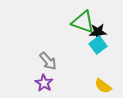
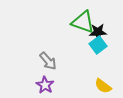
purple star: moved 1 px right, 2 px down
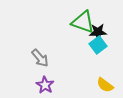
gray arrow: moved 8 px left, 3 px up
yellow semicircle: moved 2 px right, 1 px up
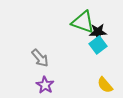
yellow semicircle: rotated 12 degrees clockwise
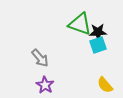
green triangle: moved 3 px left, 2 px down
cyan square: rotated 18 degrees clockwise
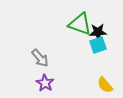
purple star: moved 2 px up
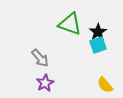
green triangle: moved 10 px left
black star: rotated 30 degrees counterclockwise
purple star: rotated 12 degrees clockwise
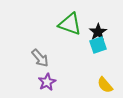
purple star: moved 2 px right, 1 px up
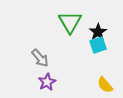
green triangle: moved 2 px up; rotated 40 degrees clockwise
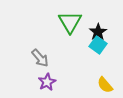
cyan square: rotated 36 degrees counterclockwise
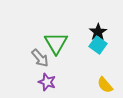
green triangle: moved 14 px left, 21 px down
purple star: rotated 24 degrees counterclockwise
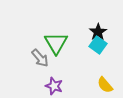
purple star: moved 7 px right, 4 px down
